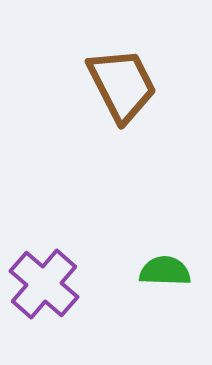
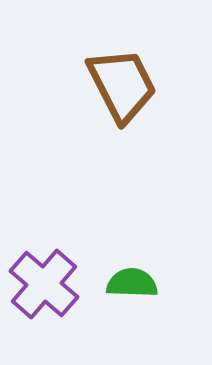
green semicircle: moved 33 px left, 12 px down
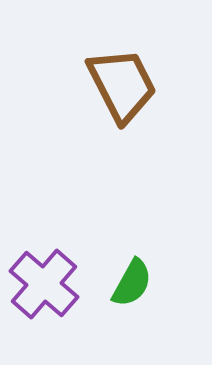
green semicircle: rotated 117 degrees clockwise
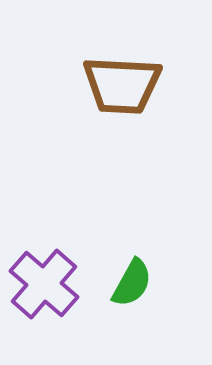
brown trapezoid: rotated 120 degrees clockwise
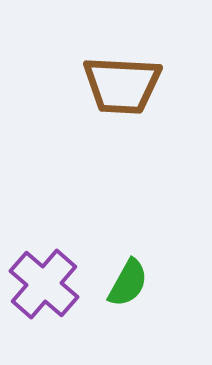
green semicircle: moved 4 px left
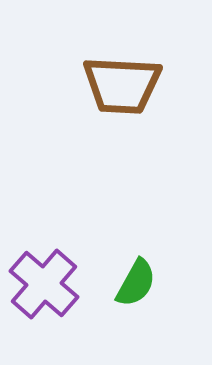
green semicircle: moved 8 px right
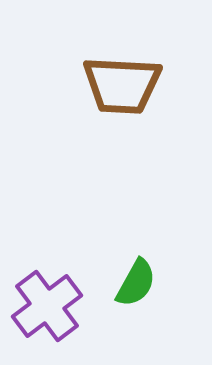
purple cross: moved 3 px right, 22 px down; rotated 12 degrees clockwise
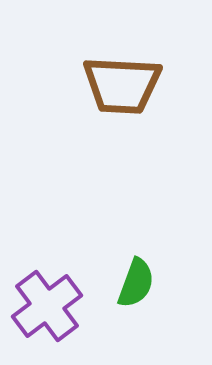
green semicircle: rotated 9 degrees counterclockwise
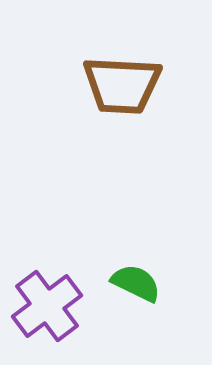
green semicircle: rotated 84 degrees counterclockwise
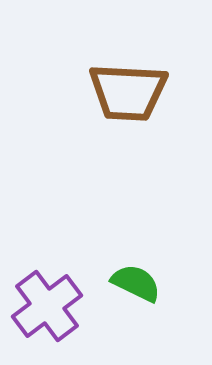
brown trapezoid: moved 6 px right, 7 px down
